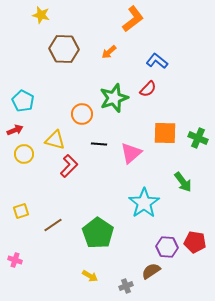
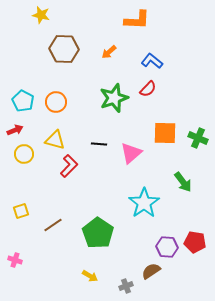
orange L-shape: moved 4 px right, 1 px down; rotated 40 degrees clockwise
blue L-shape: moved 5 px left
orange circle: moved 26 px left, 12 px up
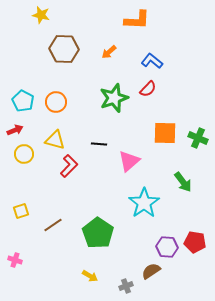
pink triangle: moved 2 px left, 8 px down
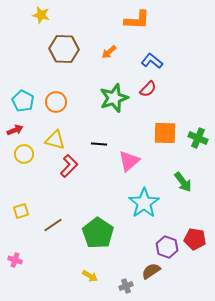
red pentagon: moved 3 px up
purple hexagon: rotated 15 degrees clockwise
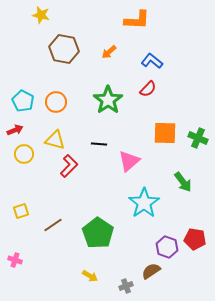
brown hexagon: rotated 8 degrees clockwise
green star: moved 6 px left, 2 px down; rotated 16 degrees counterclockwise
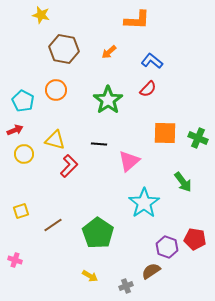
orange circle: moved 12 px up
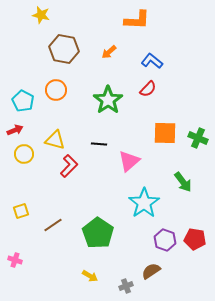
purple hexagon: moved 2 px left, 7 px up
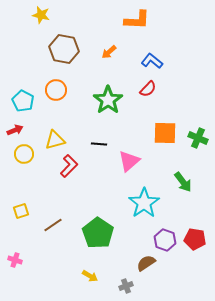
yellow triangle: rotated 30 degrees counterclockwise
brown semicircle: moved 5 px left, 8 px up
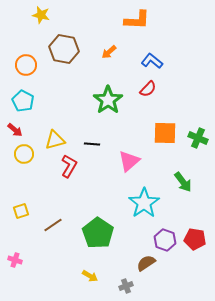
orange circle: moved 30 px left, 25 px up
red arrow: rotated 63 degrees clockwise
black line: moved 7 px left
red L-shape: rotated 15 degrees counterclockwise
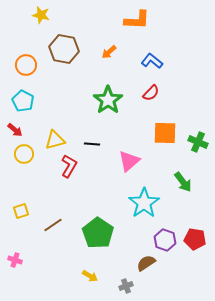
red semicircle: moved 3 px right, 4 px down
green cross: moved 4 px down
